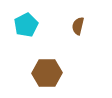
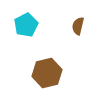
brown hexagon: rotated 12 degrees counterclockwise
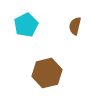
brown semicircle: moved 3 px left
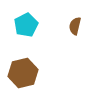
brown hexagon: moved 24 px left
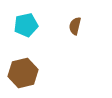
cyan pentagon: rotated 15 degrees clockwise
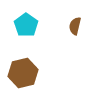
cyan pentagon: rotated 25 degrees counterclockwise
